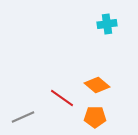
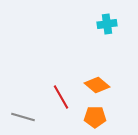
red line: moved 1 px left, 1 px up; rotated 25 degrees clockwise
gray line: rotated 40 degrees clockwise
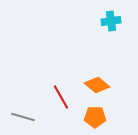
cyan cross: moved 4 px right, 3 px up
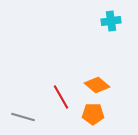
orange pentagon: moved 2 px left, 3 px up
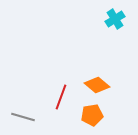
cyan cross: moved 4 px right, 2 px up; rotated 24 degrees counterclockwise
red line: rotated 50 degrees clockwise
orange pentagon: moved 1 px left, 1 px down; rotated 10 degrees counterclockwise
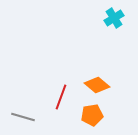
cyan cross: moved 1 px left, 1 px up
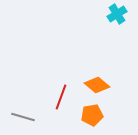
cyan cross: moved 3 px right, 4 px up
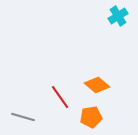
cyan cross: moved 1 px right, 2 px down
red line: moved 1 px left; rotated 55 degrees counterclockwise
orange pentagon: moved 1 px left, 2 px down
